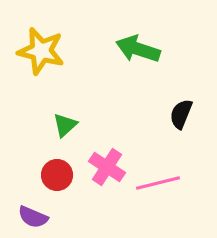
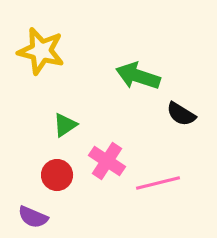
green arrow: moved 27 px down
black semicircle: rotated 80 degrees counterclockwise
green triangle: rotated 8 degrees clockwise
pink cross: moved 6 px up
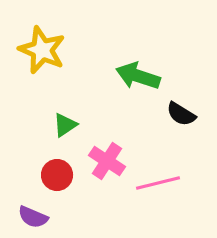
yellow star: moved 1 px right, 1 px up; rotated 9 degrees clockwise
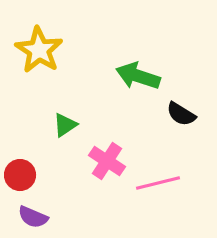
yellow star: moved 3 px left; rotated 9 degrees clockwise
red circle: moved 37 px left
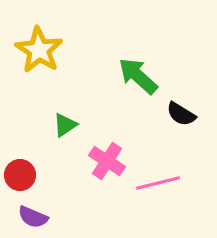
green arrow: rotated 24 degrees clockwise
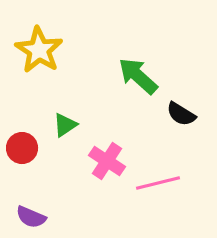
red circle: moved 2 px right, 27 px up
purple semicircle: moved 2 px left
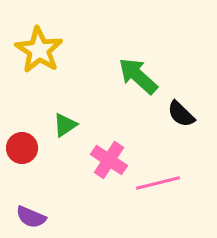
black semicircle: rotated 12 degrees clockwise
pink cross: moved 2 px right, 1 px up
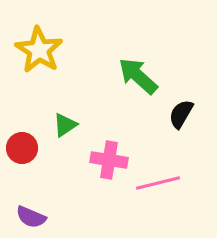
black semicircle: rotated 76 degrees clockwise
pink cross: rotated 24 degrees counterclockwise
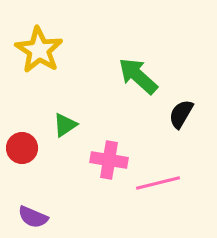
purple semicircle: moved 2 px right
